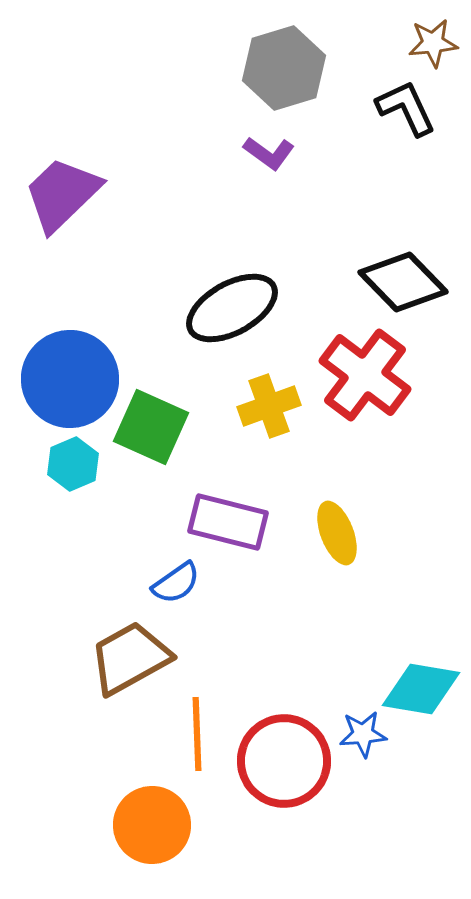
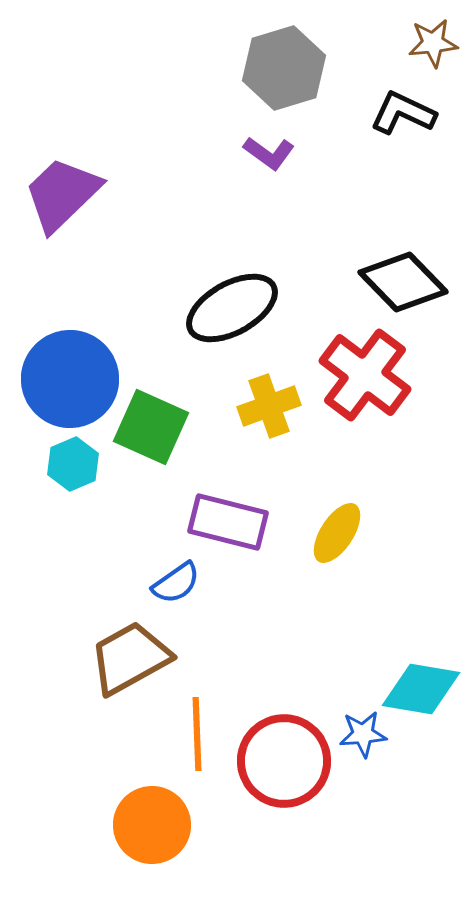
black L-shape: moved 3 px left, 5 px down; rotated 40 degrees counterclockwise
yellow ellipse: rotated 54 degrees clockwise
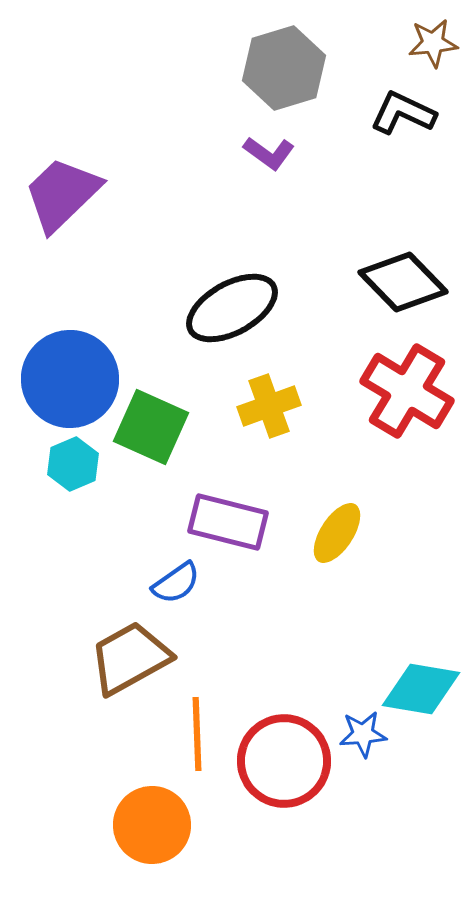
red cross: moved 42 px right, 16 px down; rotated 6 degrees counterclockwise
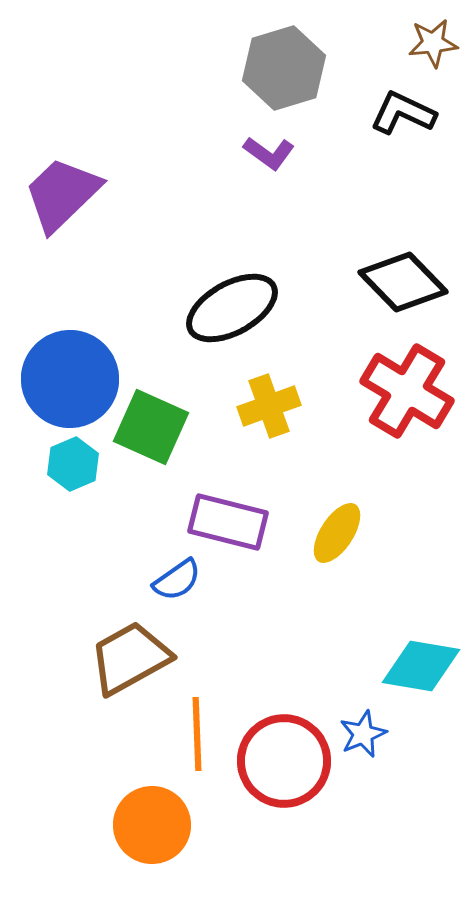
blue semicircle: moved 1 px right, 3 px up
cyan diamond: moved 23 px up
blue star: rotated 18 degrees counterclockwise
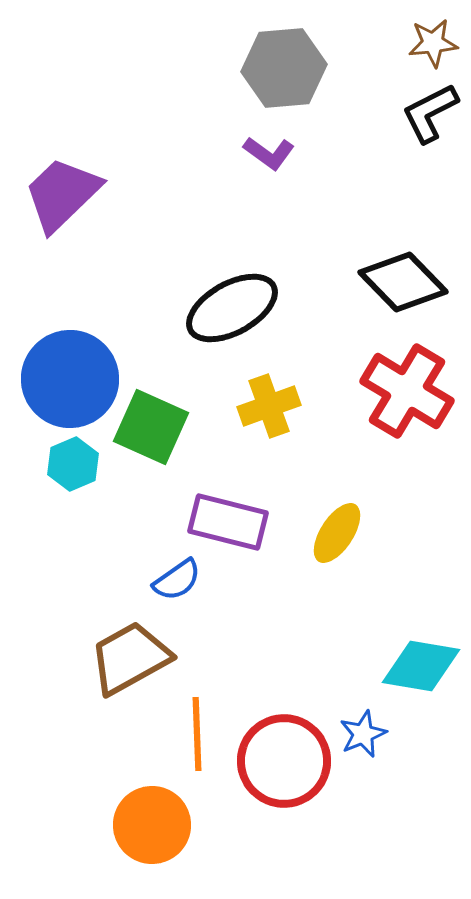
gray hexagon: rotated 12 degrees clockwise
black L-shape: moved 27 px right; rotated 52 degrees counterclockwise
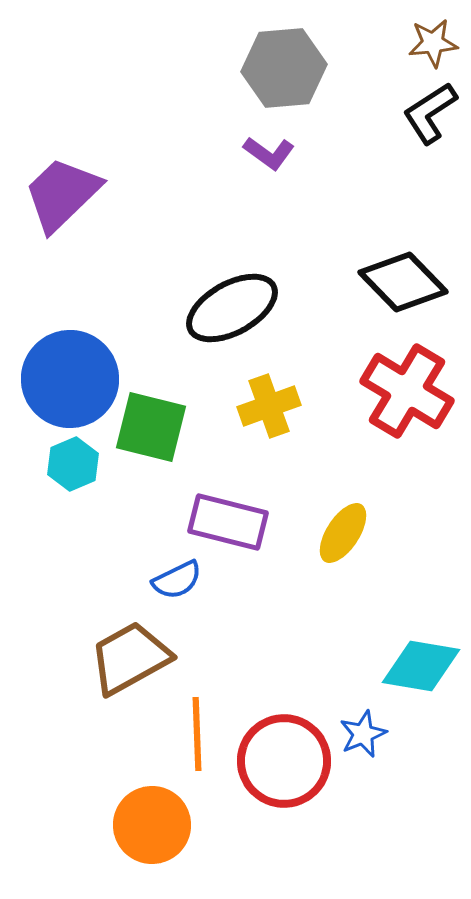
black L-shape: rotated 6 degrees counterclockwise
green square: rotated 10 degrees counterclockwise
yellow ellipse: moved 6 px right
blue semicircle: rotated 9 degrees clockwise
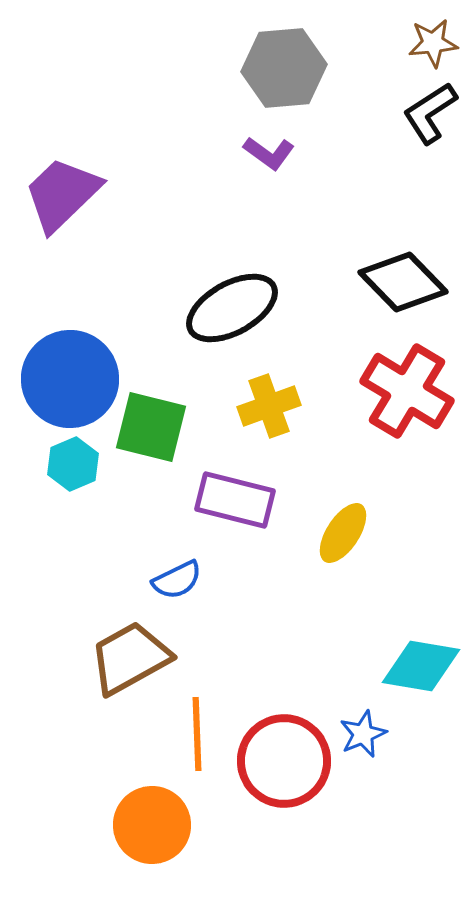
purple rectangle: moved 7 px right, 22 px up
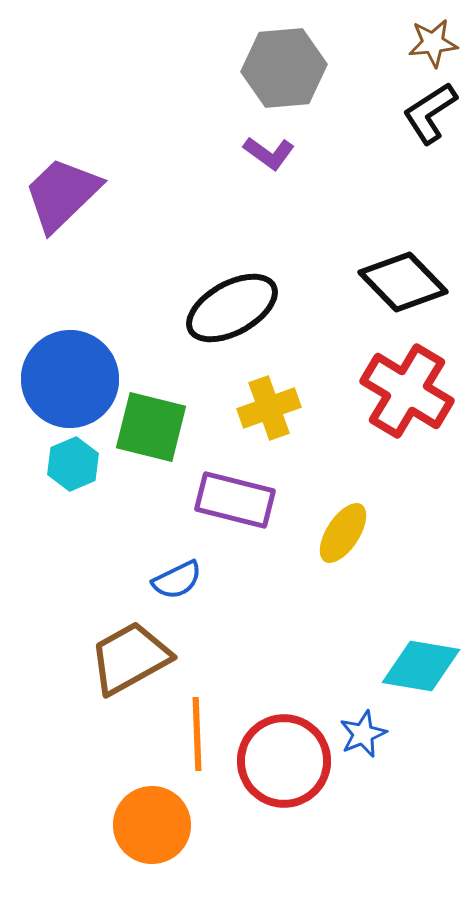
yellow cross: moved 2 px down
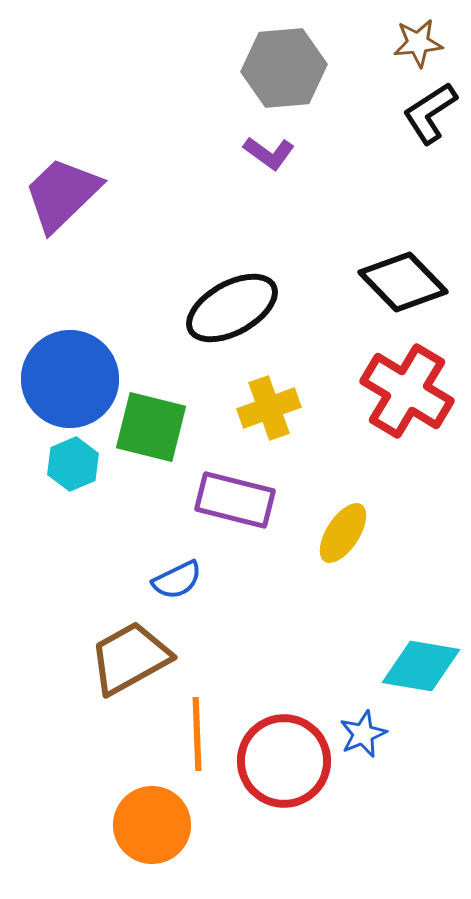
brown star: moved 15 px left
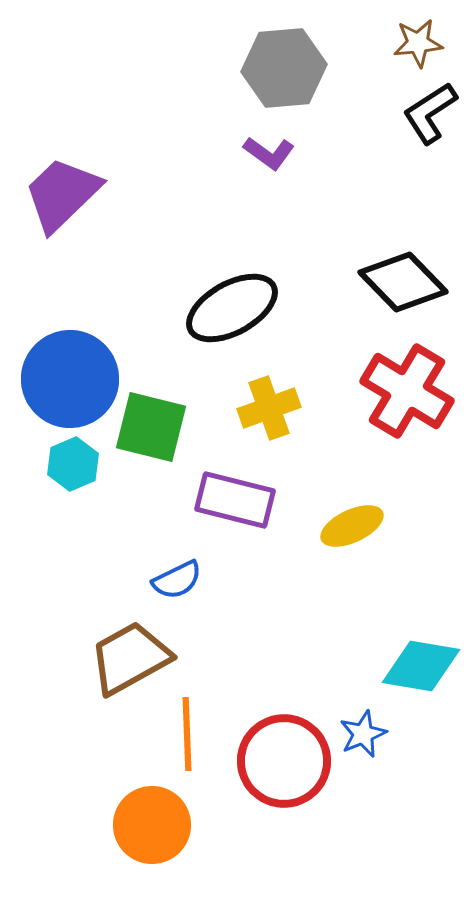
yellow ellipse: moved 9 px right, 7 px up; rotated 32 degrees clockwise
orange line: moved 10 px left
